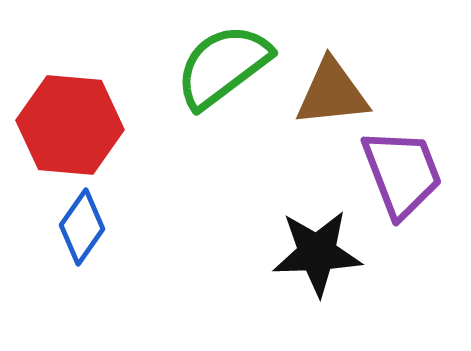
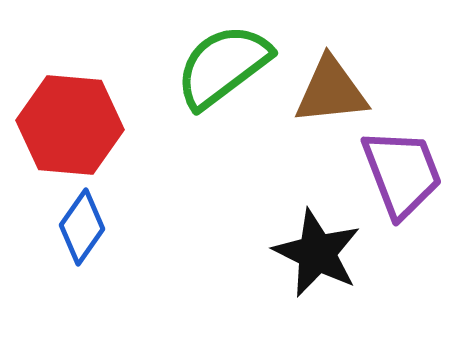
brown triangle: moved 1 px left, 2 px up
black star: rotated 28 degrees clockwise
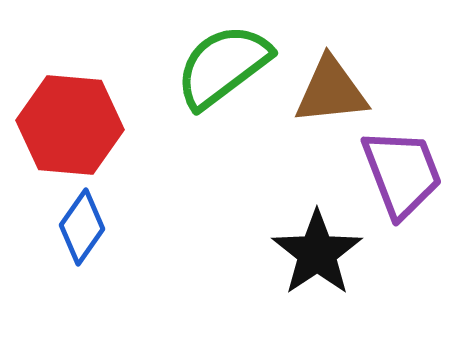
black star: rotated 12 degrees clockwise
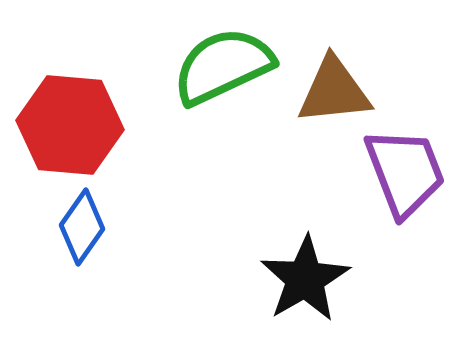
green semicircle: rotated 12 degrees clockwise
brown triangle: moved 3 px right
purple trapezoid: moved 3 px right, 1 px up
black star: moved 12 px left, 26 px down; rotated 4 degrees clockwise
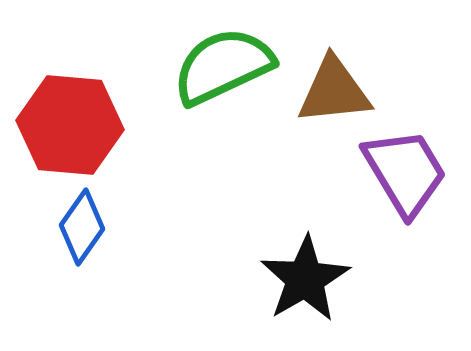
purple trapezoid: rotated 10 degrees counterclockwise
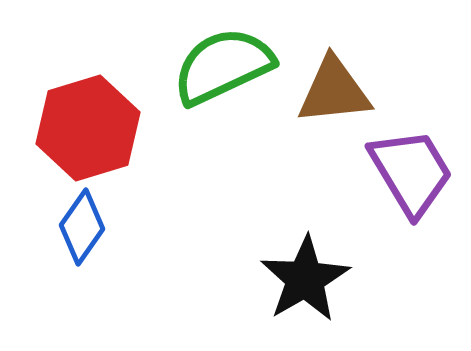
red hexagon: moved 18 px right, 3 px down; rotated 22 degrees counterclockwise
purple trapezoid: moved 6 px right
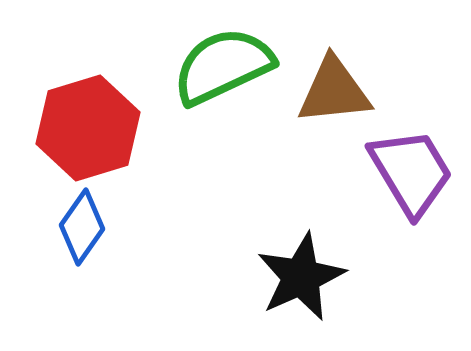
black star: moved 4 px left, 2 px up; rotated 6 degrees clockwise
